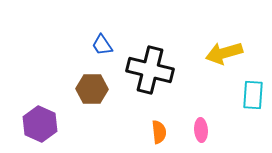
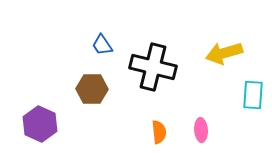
black cross: moved 3 px right, 3 px up
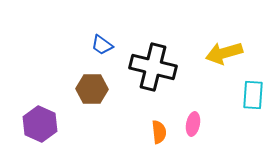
blue trapezoid: rotated 20 degrees counterclockwise
pink ellipse: moved 8 px left, 6 px up; rotated 15 degrees clockwise
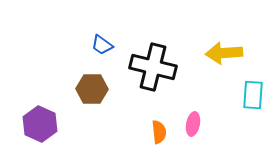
yellow arrow: rotated 12 degrees clockwise
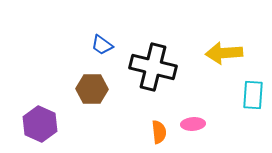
pink ellipse: rotated 75 degrees clockwise
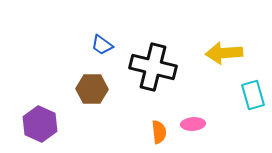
cyan rectangle: rotated 20 degrees counterclockwise
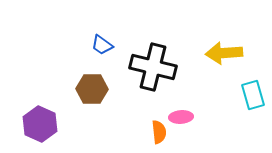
pink ellipse: moved 12 px left, 7 px up
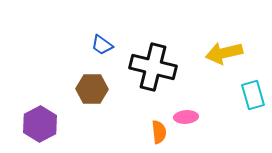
yellow arrow: rotated 9 degrees counterclockwise
pink ellipse: moved 5 px right
purple hexagon: rotated 8 degrees clockwise
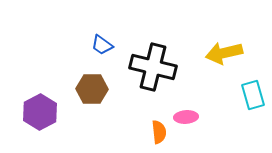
purple hexagon: moved 12 px up
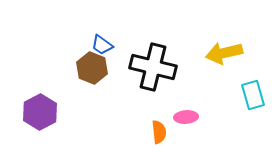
brown hexagon: moved 21 px up; rotated 20 degrees clockwise
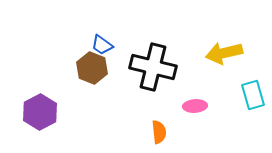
pink ellipse: moved 9 px right, 11 px up
